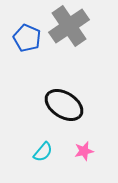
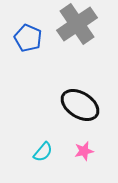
gray cross: moved 8 px right, 2 px up
blue pentagon: moved 1 px right
black ellipse: moved 16 px right
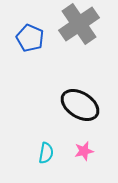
gray cross: moved 2 px right
blue pentagon: moved 2 px right
cyan semicircle: moved 3 px right, 1 px down; rotated 30 degrees counterclockwise
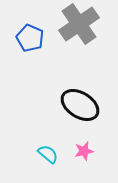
cyan semicircle: moved 2 px right, 1 px down; rotated 60 degrees counterclockwise
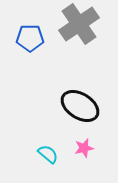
blue pentagon: rotated 24 degrees counterclockwise
black ellipse: moved 1 px down
pink star: moved 3 px up
